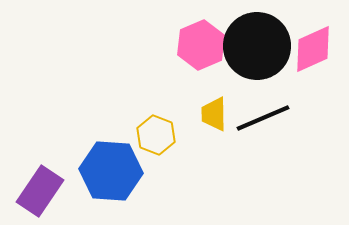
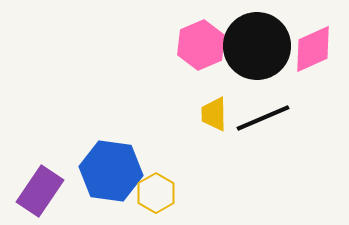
yellow hexagon: moved 58 px down; rotated 9 degrees clockwise
blue hexagon: rotated 4 degrees clockwise
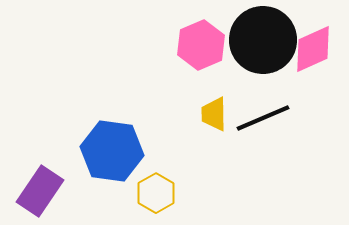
black circle: moved 6 px right, 6 px up
blue hexagon: moved 1 px right, 20 px up
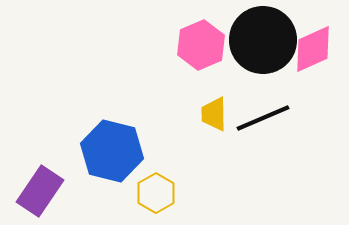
blue hexagon: rotated 6 degrees clockwise
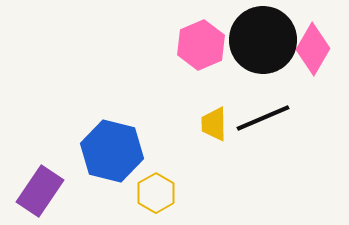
pink diamond: rotated 36 degrees counterclockwise
yellow trapezoid: moved 10 px down
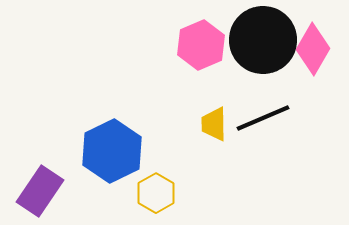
blue hexagon: rotated 20 degrees clockwise
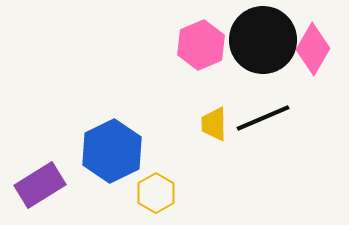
purple rectangle: moved 6 px up; rotated 24 degrees clockwise
